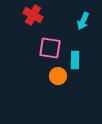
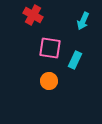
cyan rectangle: rotated 24 degrees clockwise
orange circle: moved 9 px left, 5 px down
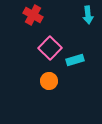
cyan arrow: moved 5 px right, 6 px up; rotated 30 degrees counterclockwise
pink square: rotated 35 degrees clockwise
cyan rectangle: rotated 48 degrees clockwise
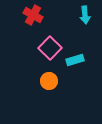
cyan arrow: moved 3 px left
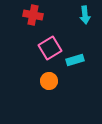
red cross: rotated 18 degrees counterclockwise
pink square: rotated 15 degrees clockwise
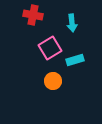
cyan arrow: moved 13 px left, 8 px down
orange circle: moved 4 px right
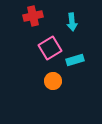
red cross: moved 1 px down; rotated 24 degrees counterclockwise
cyan arrow: moved 1 px up
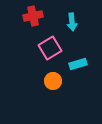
cyan rectangle: moved 3 px right, 4 px down
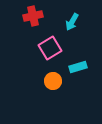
cyan arrow: rotated 36 degrees clockwise
cyan rectangle: moved 3 px down
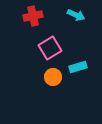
cyan arrow: moved 4 px right, 7 px up; rotated 96 degrees counterclockwise
orange circle: moved 4 px up
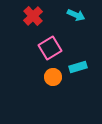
red cross: rotated 30 degrees counterclockwise
